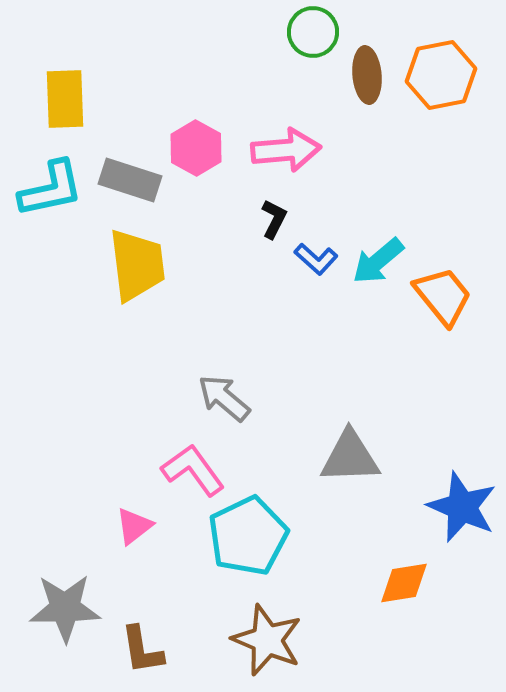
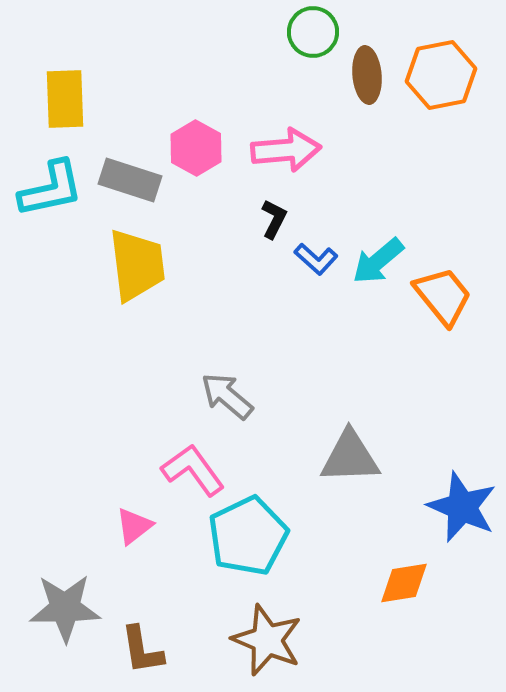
gray arrow: moved 3 px right, 2 px up
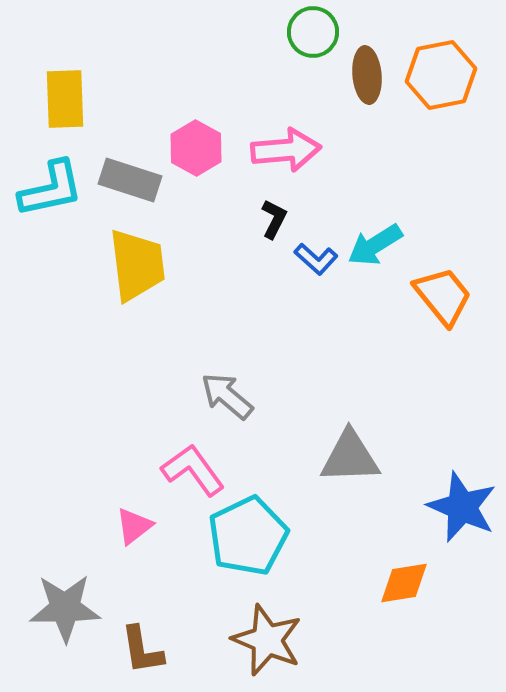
cyan arrow: moved 3 px left, 16 px up; rotated 8 degrees clockwise
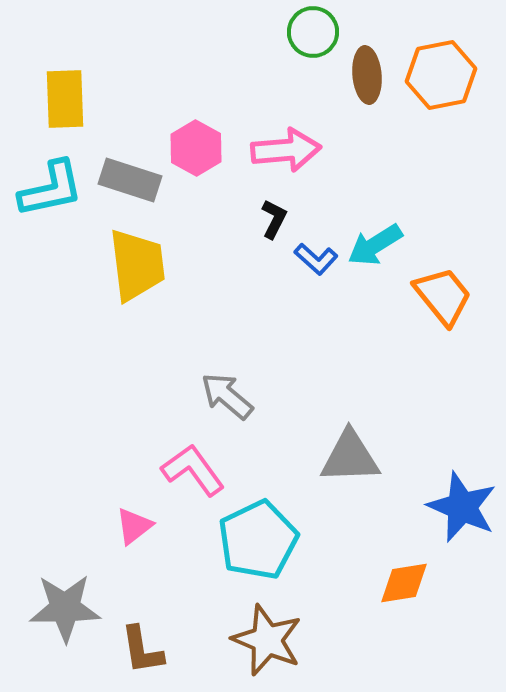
cyan pentagon: moved 10 px right, 4 px down
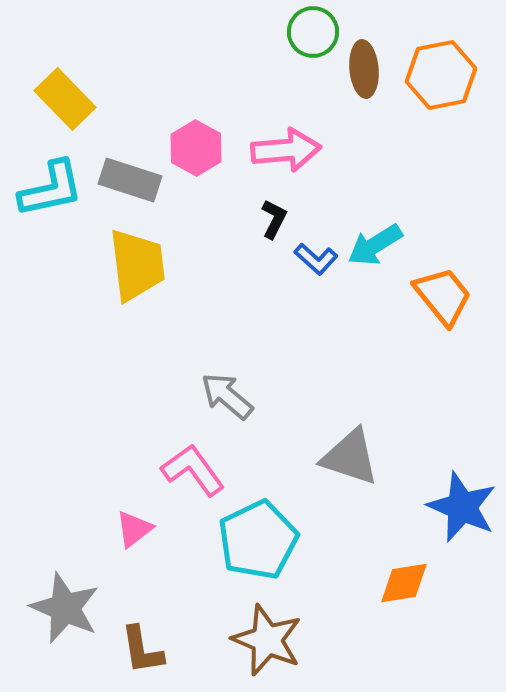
brown ellipse: moved 3 px left, 6 px up
yellow rectangle: rotated 42 degrees counterclockwise
gray triangle: rotated 20 degrees clockwise
pink triangle: moved 3 px down
gray star: rotated 24 degrees clockwise
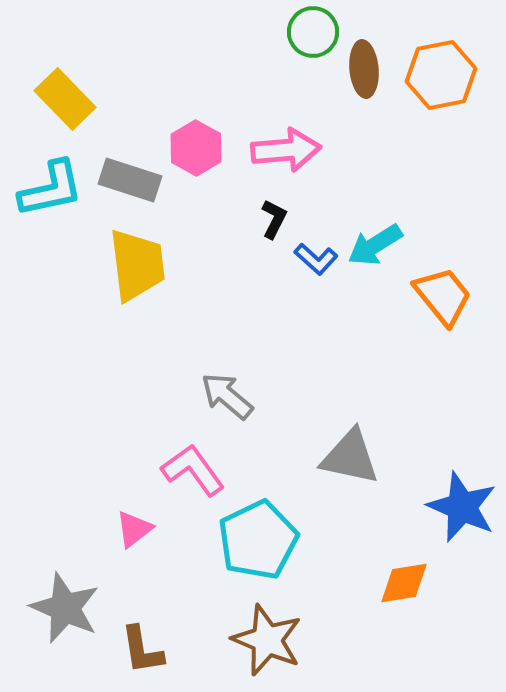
gray triangle: rotated 6 degrees counterclockwise
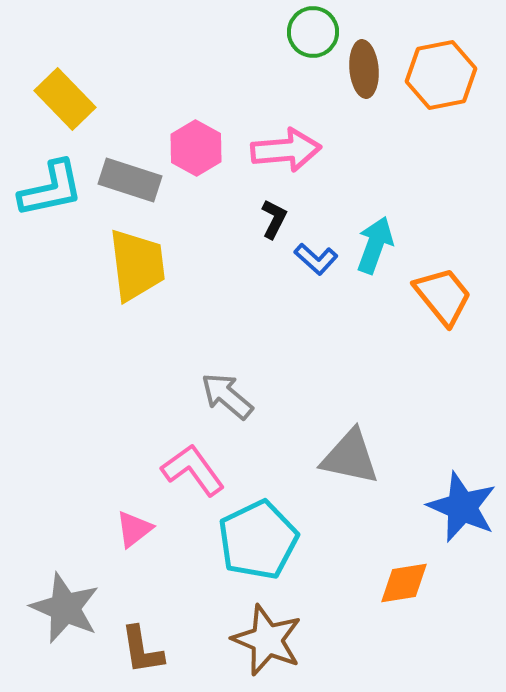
cyan arrow: rotated 142 degrees clockwise
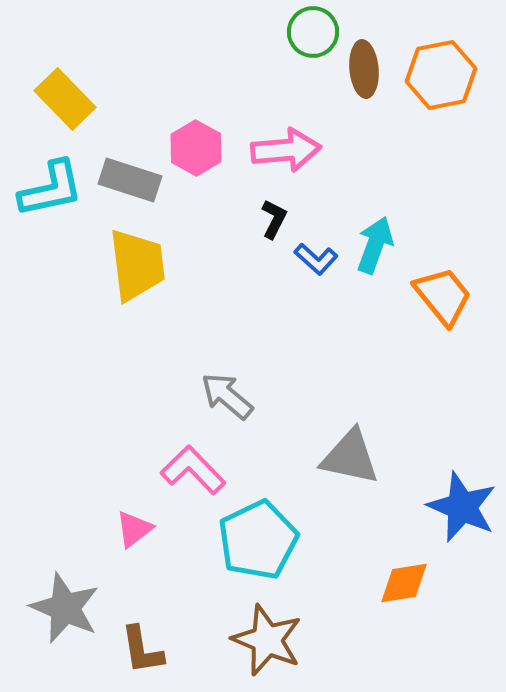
pink L-shape: rotated 8 degrees counterclockwise
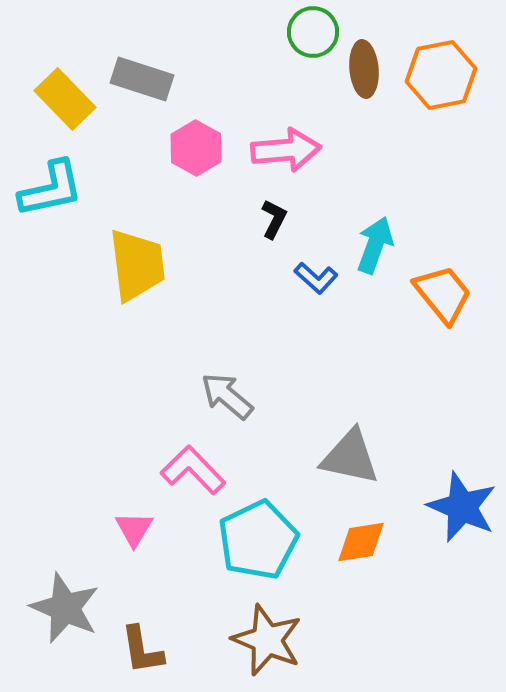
gray rectangle: moved 12 px right, 101 px up
blue L-shape: moved 19 px down
orange trapezoid: moved 2 px up
pink triangle: rotated 21 degrees counterclockwise
orange diamond: moved 43 px left, 41 px up
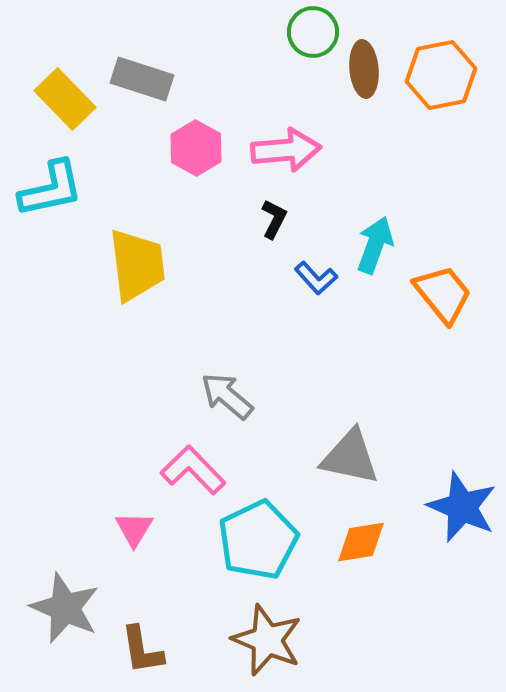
blue L-shape: rotated 6 degrees clockwise
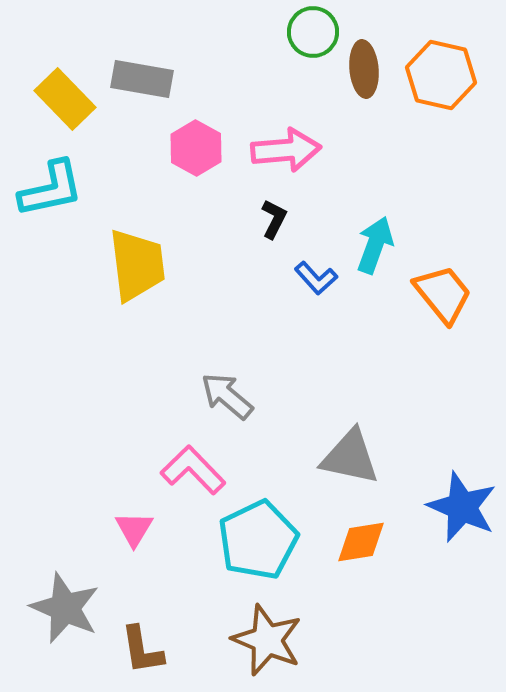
orange hexagon: rotated 24 degrees clockwise
gray rectangle: rotated 8 degrees counterclockwise
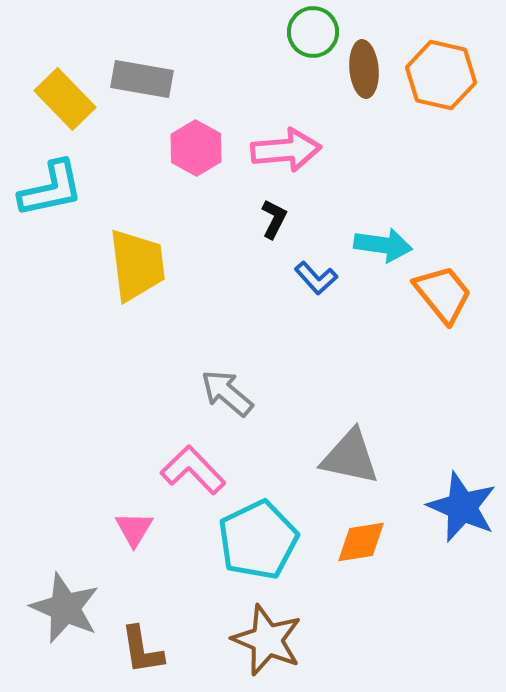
cyan arrow: moved 8 px right; rotated 78 degrees clockwise
gray arrow: moved 3 px up
